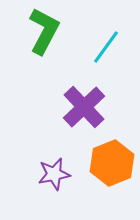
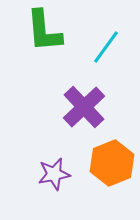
green L-shape: rotated 147 degrees clockwise
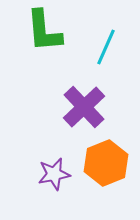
cyan line: rotated 12 degrees counterclockwise
orange hexagon: moved 6 px left
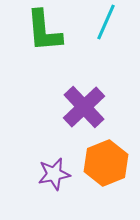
cyan line: moved 25 px up
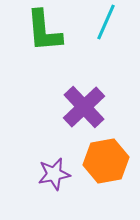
orange hexagon: moved 2 px up; rotated 12 degrees clockwise
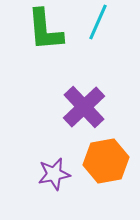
cyan line: moved 8 px left
green L-shape: moved 1 px right, 1 px up
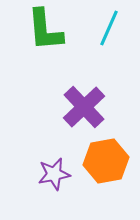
cyan line: moved 11 px right, 6 px down
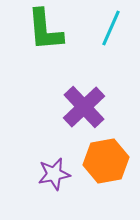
cyan line: moved 2 px right
